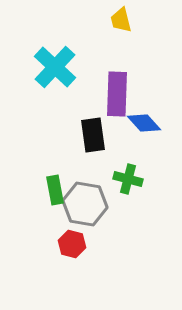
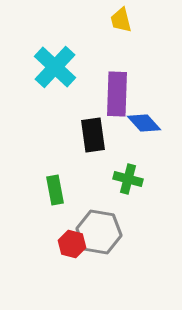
gray hexagon: moved 14 px right, 28 px down
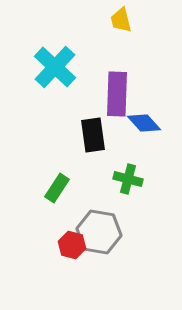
green rectangle: moved 2 px right, 2 px up; rotated 44 degrees clockwise
red hexagon: moved 1 px down
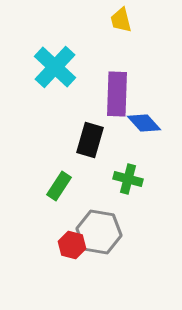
black rectangle: moved 3 px left, 5 px down; rotated 24 degrees clockwise
green rectangle: moved 2 px right, 2 px up
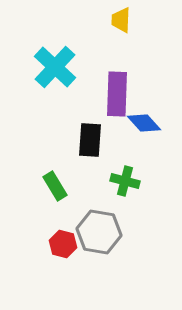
yellow trapezoid: rotated 16 degrees clockwise
black rectangle: rotated 12 degrees counterclockwise
green cross: moved 3 px left, 2 px down
green rectangle: moved 4 px left; rotated 64 degrees counterclockwise
red hexagon: moved 9 px left, 1 px up
